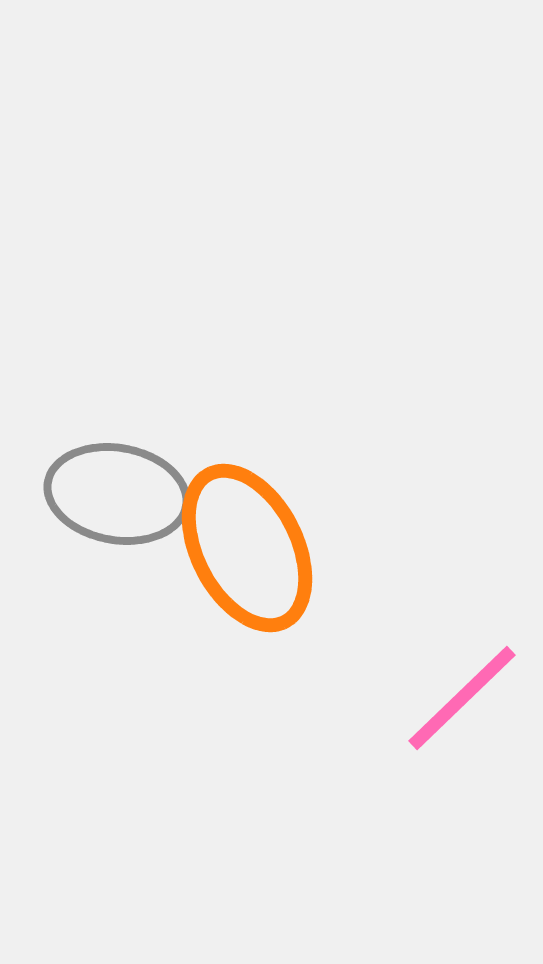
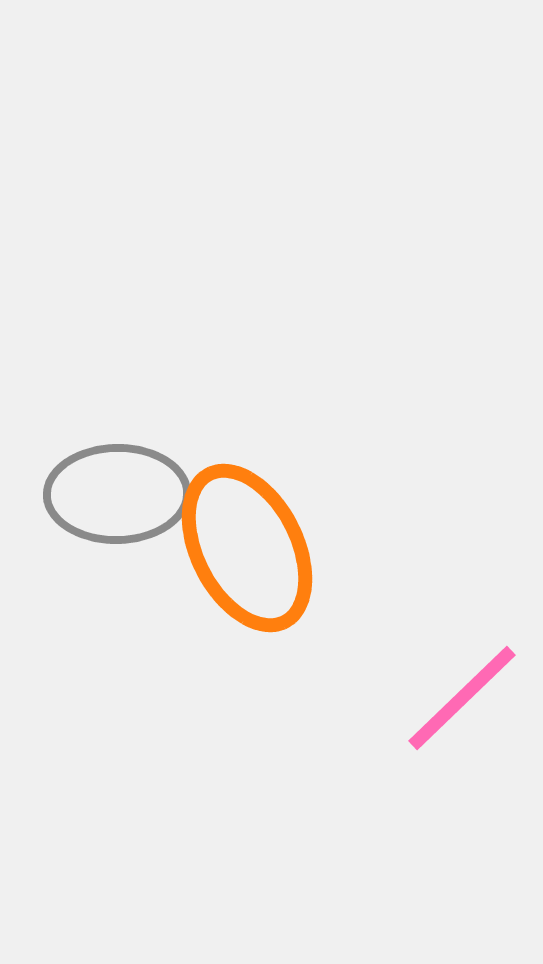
gray ellipse: rotated 11 degrees counterclockwise
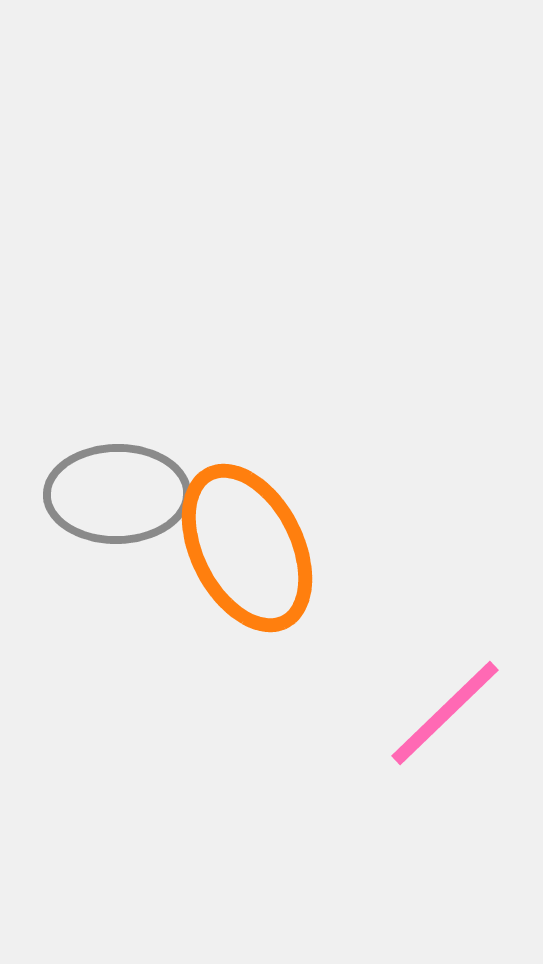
pink line: moved 17 px left, 15 px down
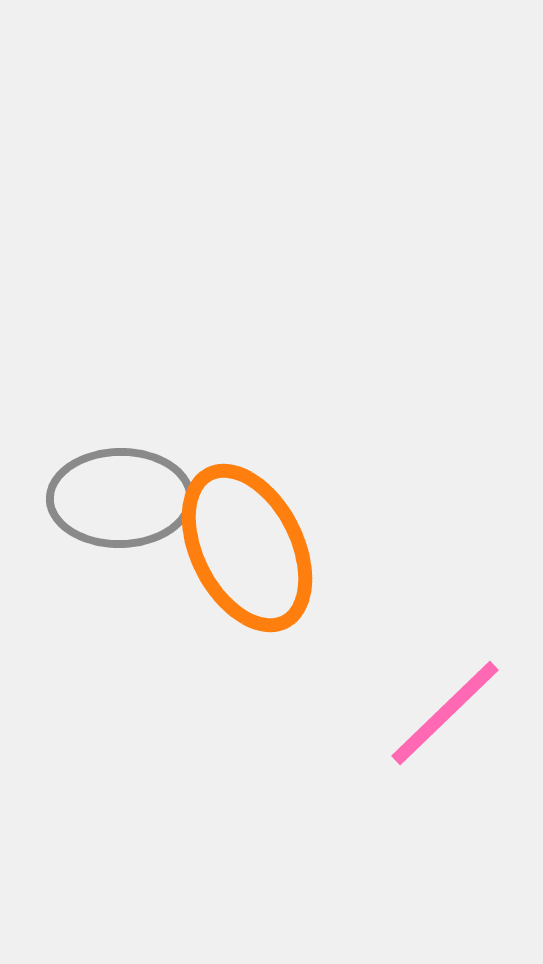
gray ellipse: moved 3 px right, 4 px down
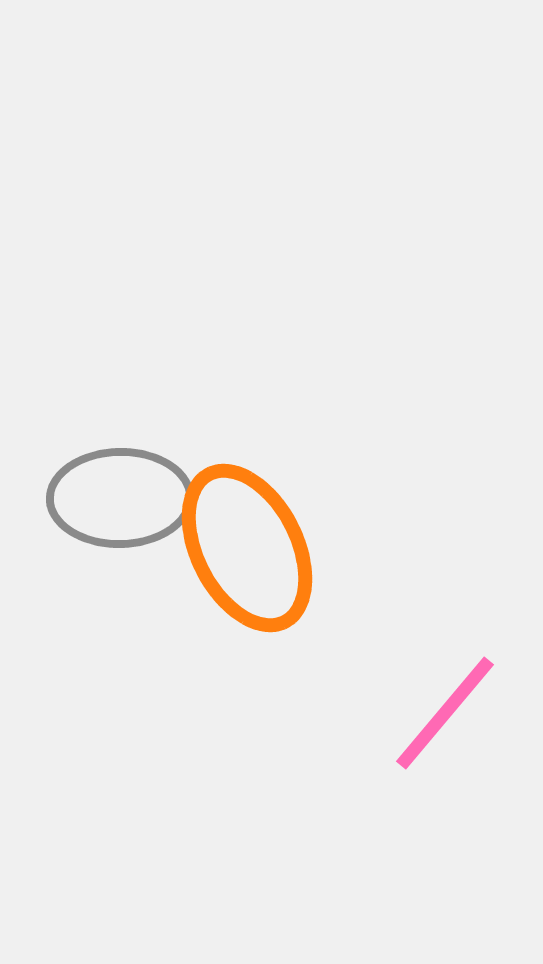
pink line: rotated 6 degrees counterclockwise
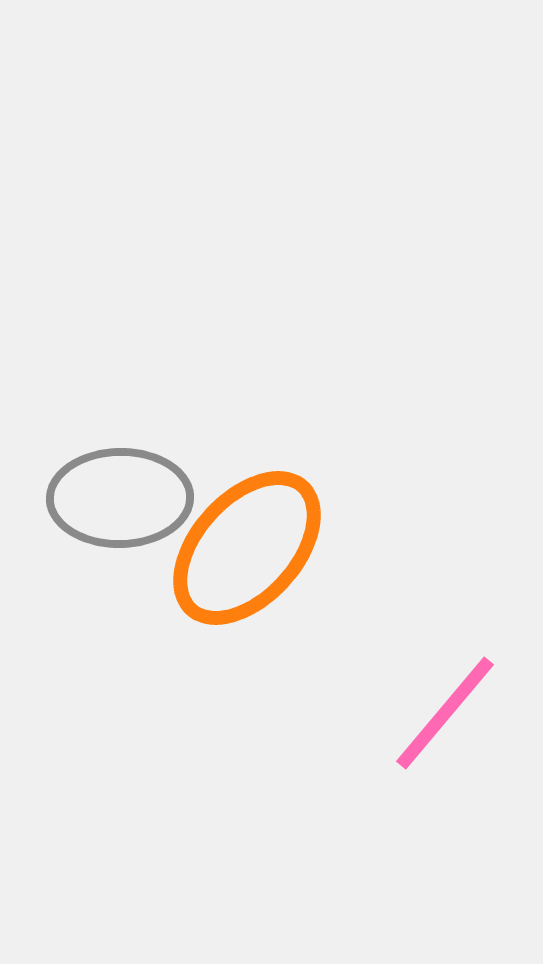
orange ellipse: rotated 69 degrees clockwise
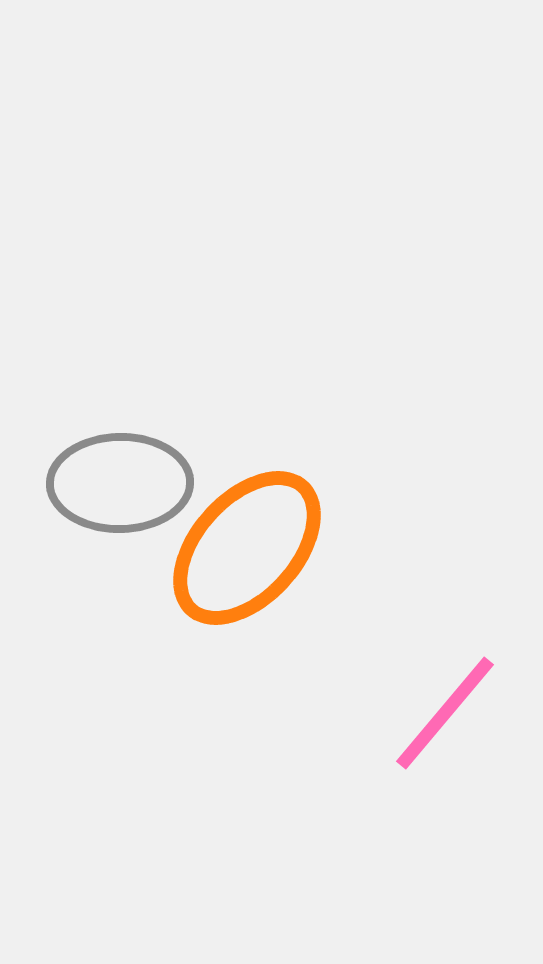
gray ellipse: moved 15 px up
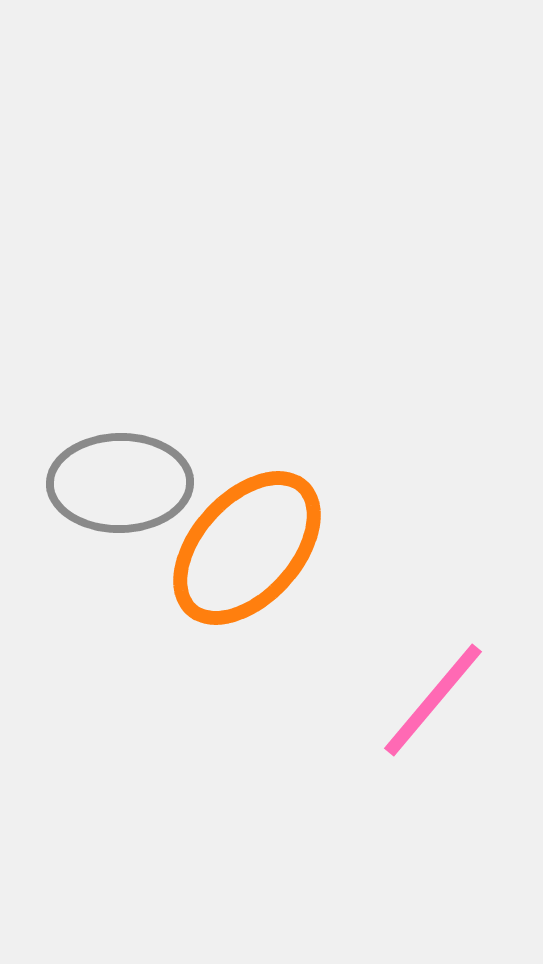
pink line: moved 12 px left, 13 px up
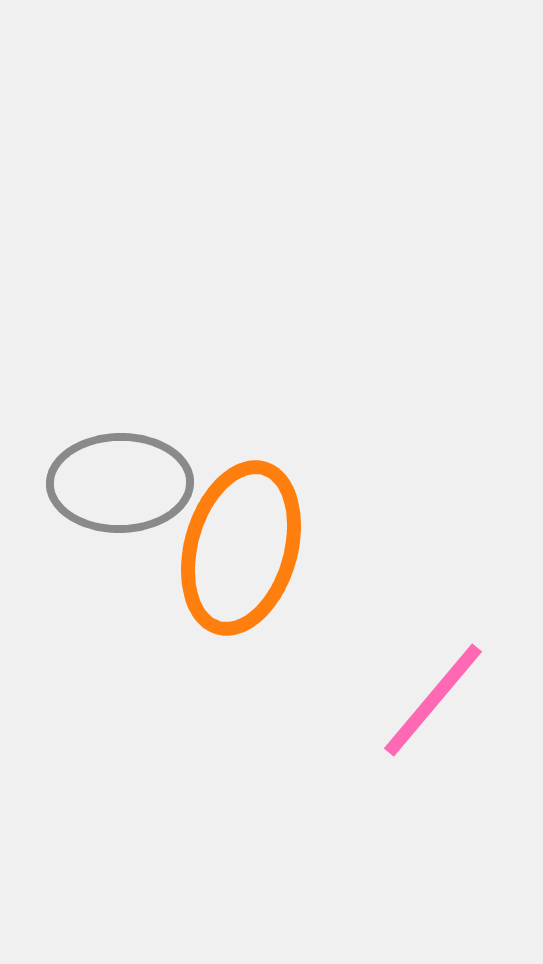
orange ellipse: moved 6 px left; rotated 26 degrees counterclockwise
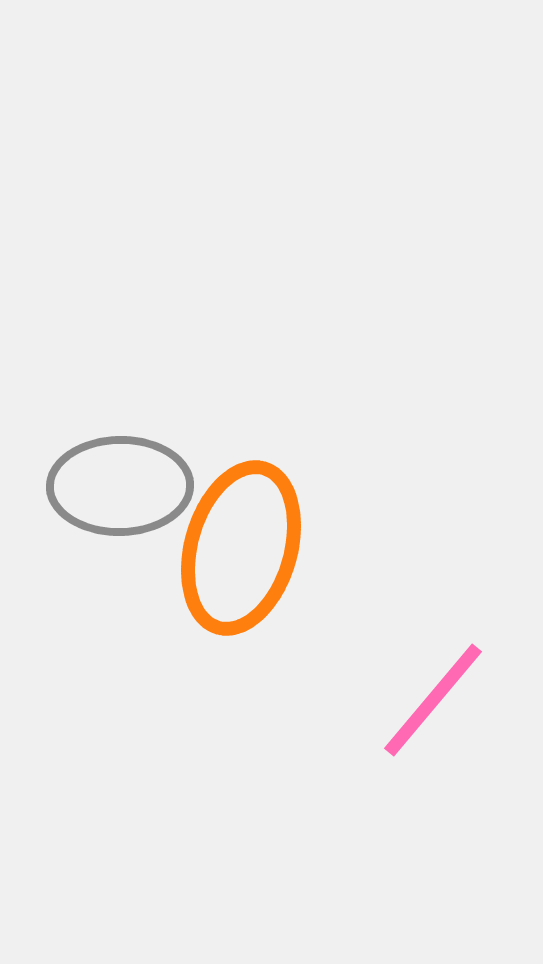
gray ellipse: moved 3 px down
